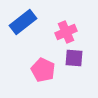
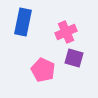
blue rectangle: rotated 40 degrees counterclockwise
purple square: rotated 12 degrees clockwise
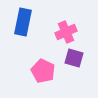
pink pentagon: moved 1 px down
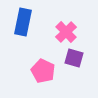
pink cross: rotated 20 degrees counterclockwise
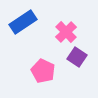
blue rectangle: rotated 44 degrees clockwise
purple square: moved 3 px right, 1 px up; rotated 18 degrees clockwise
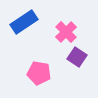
blue rectangle: moved 1 px right
pink pentagon: moved 4 px left, 2 px down; rotated 15 degrees counterclockwise
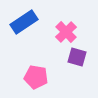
purple square: rotated 18 degrees counterclockwise
pink pentagon: moved 3 px left, 4 px down
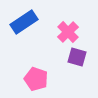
pink cross: moved 2 px right
pink pentagon: moved 2 px down; rotated 10 degrees clockwise
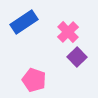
purple square: rotated 30 degrees clockwise
pink pentagon: moved 2 px left, 1 px down
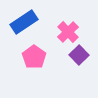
purple square: moved 2 px right, 2 px up
pink pentagon: moved 23 px up; rotated 15 degrees clockwise
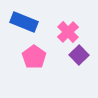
blue rectangle: rotated 56 degrees clockwise
